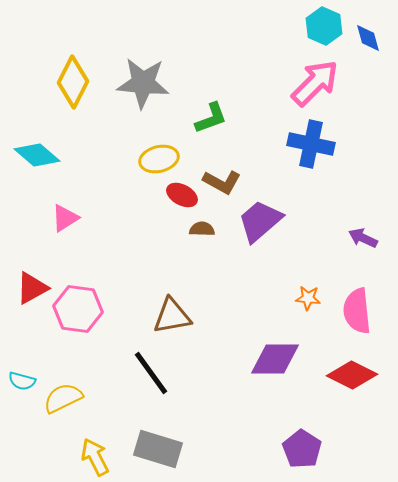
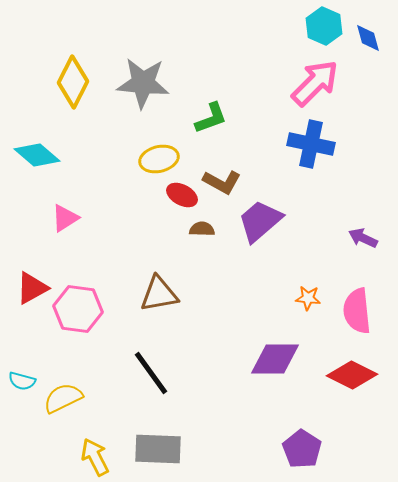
brown triangle: moved 13 px left, 22 px up
gray rectangle: rotated 15 degrees counterclockwise
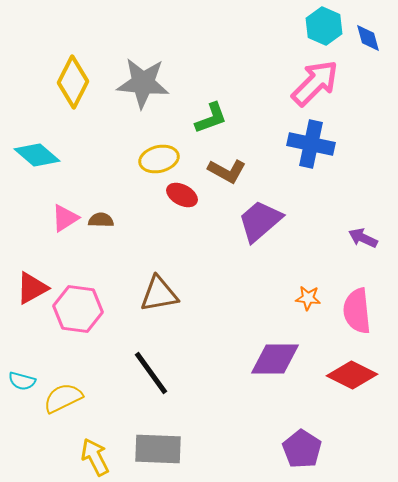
brown L-shape: moved 5 px right, 11 px up
brown semicircle: moved 101 px left, 9 px up
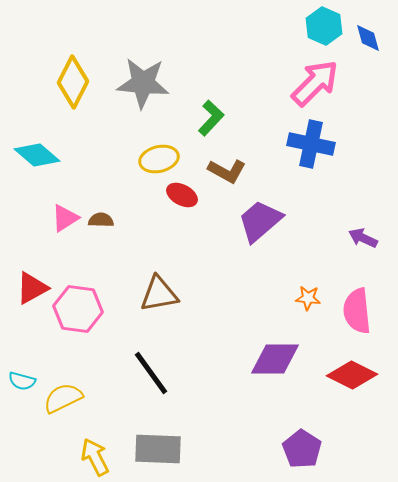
green L-shape: rotated 27 degrees counterclockwise
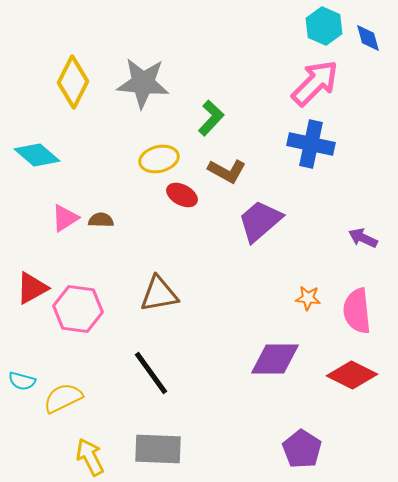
yellow arrow: moved 5 px left
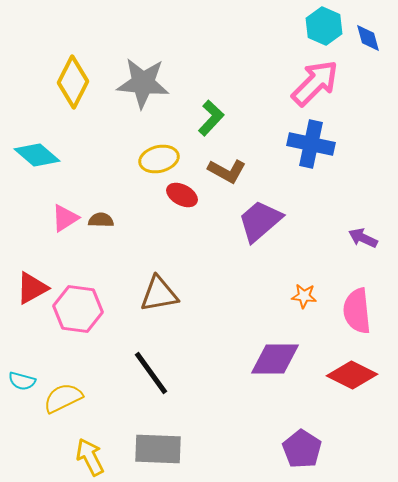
orange star: moved 4 px left, 2 px up
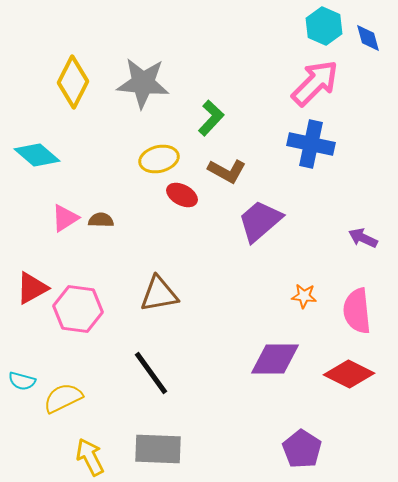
red diamond: moved 3 px left, 1 px up
